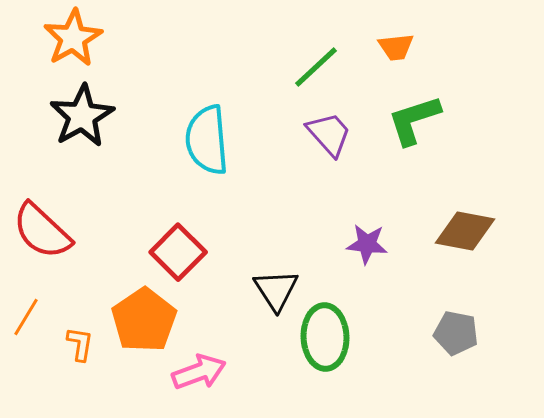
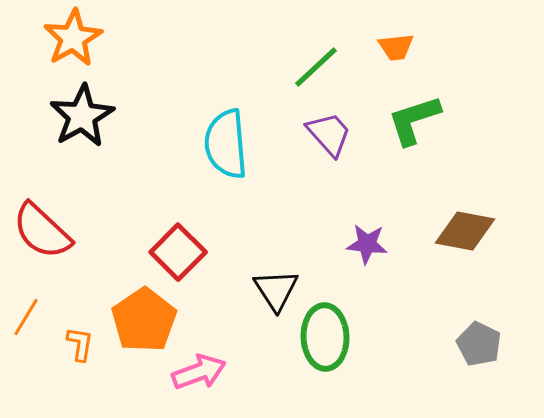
cyan semicircle: moved 19 px right, 4 px down
gray pentagon: moved 23 px right, 11 px down; rotated 15 degrees clockwise
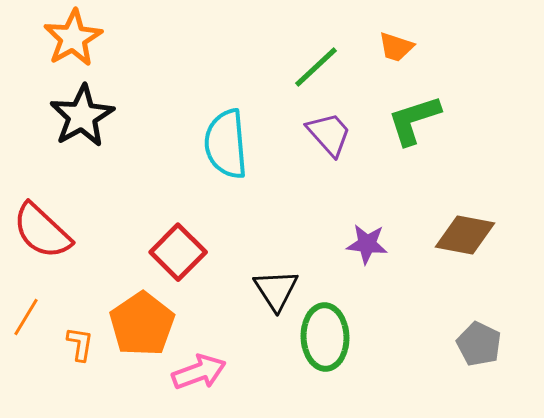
orange trapezoid: rotated 24 degrees clockwise
brown diamond: moved 4 px down
orange pentagon: moved 2 px left, 4 px down
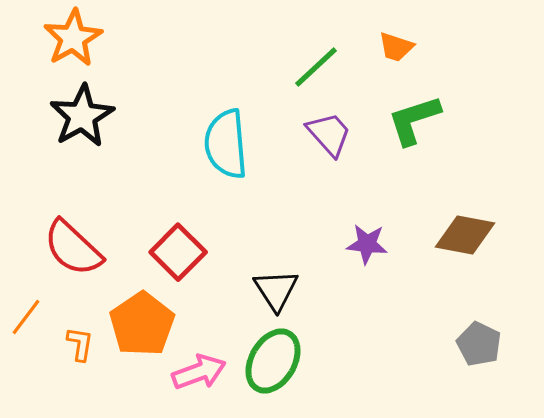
red semicircle: moved 31 px right, 17 px down
orange line: rotated 6 degrees clockwise
green ellipse: moved 52 px left, 24 px down; rotated 32 degrees clockwise
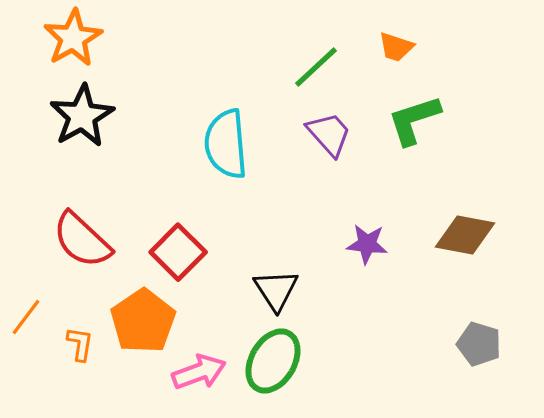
red semicircle: moved 9 px right, 8 px up
orange pentagon: moved 1 px right, 3 px up
gray pentagon: rotated 9 degrees counterclockwise
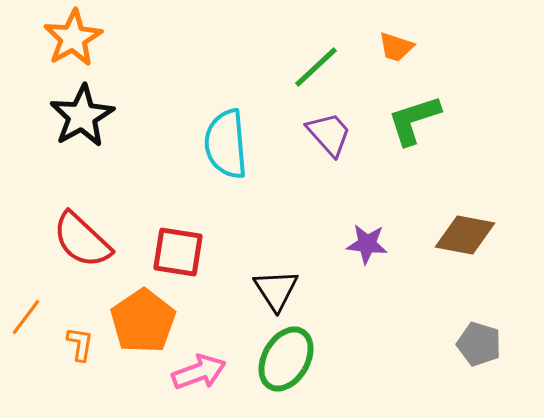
red square: rotated 36 degrees counterclockwise
green ellipse: moved 13 px right, 2 px up
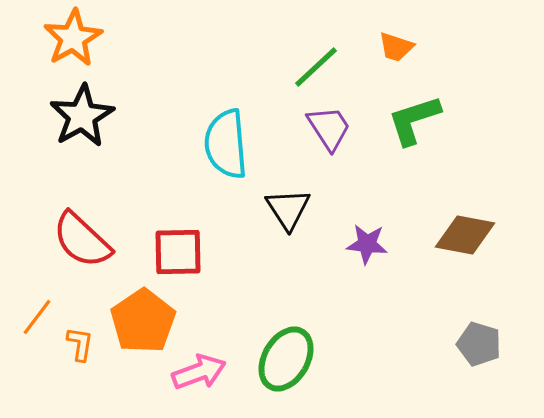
purple trapezoid: moved 6 px up; rotated 9 degrees clockwise
red square: rotated 10 degrees counterclockwise
black triangle: moved 12 px right, 81 px up
orange line: moved 11 px right
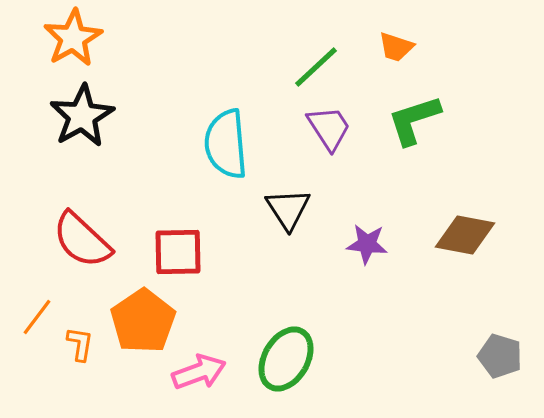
gray pentagon: moved 21 px right, 12 px down
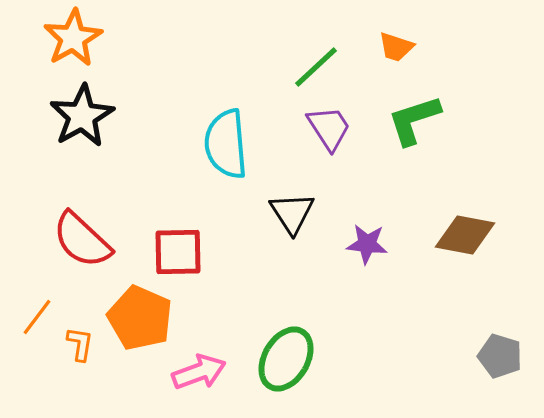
black triangle: moved 4 px right, 4 px down
orange pentagon: moved 3 px left, 3 px up; rotated 14 degrees counterclockwise
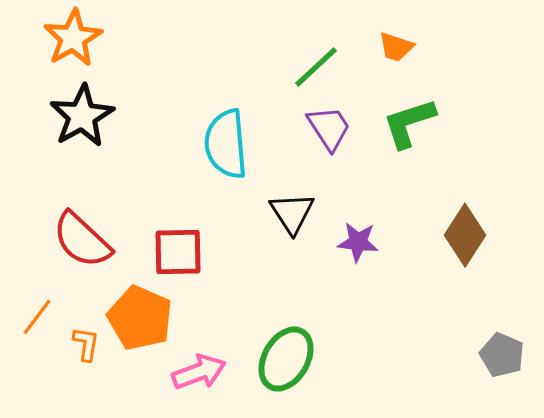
green L-shape: moved 5 px left, 3 px down
brown diamond: rotated 68 degrees counterclockwise
purple star: moved 9 px left, 2 px up
orange L-shape: moved 6 px right
gray pentagon: moved 2 px right, 1 px up; rotated 6 degrees clockwise
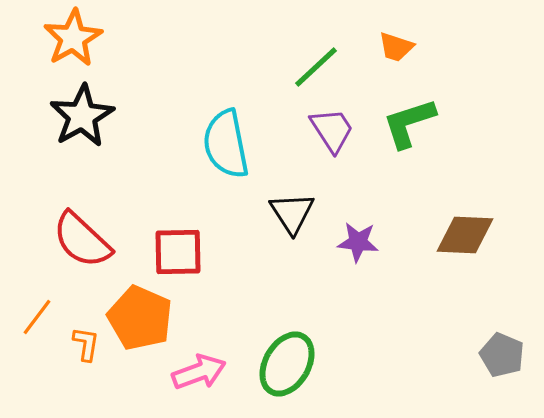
purple trapezoid: moved 3 px right, 2 px down
cyan semicircle: rotated 6 degrees counterclockwise
brown diamond: rotated 60 degrees clockwise
green ellipse: moved 1 px right, 5 px down
